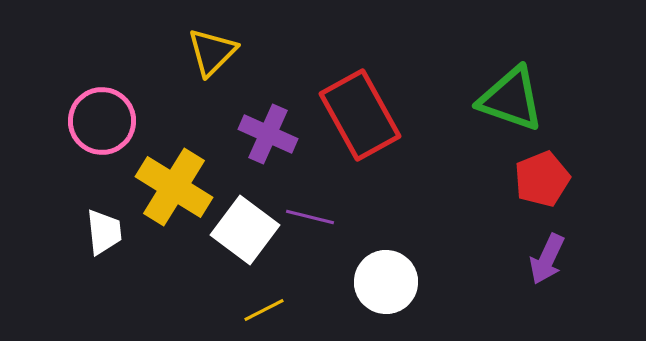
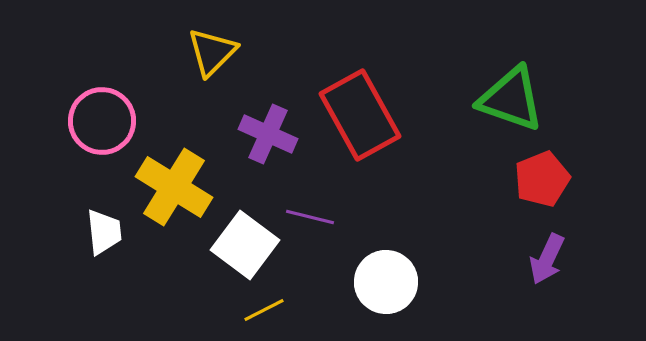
white square: moved 15 px down
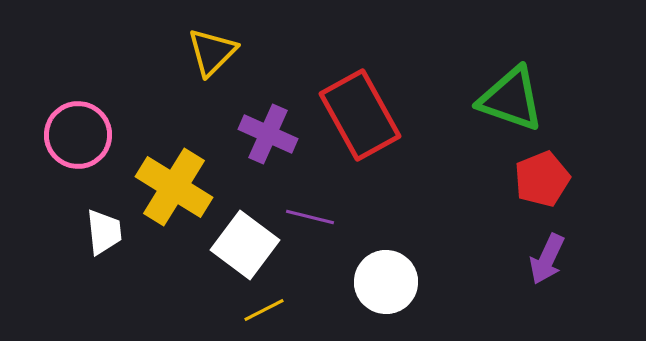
pink circle: moved 24 px left, 14 px down
